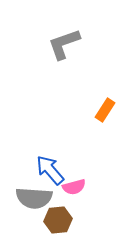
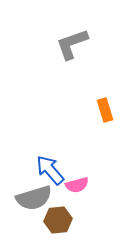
gray L-shape: moved 8 px right
orange rectangle: rotated 50 degrees counterclockwise
pink semicircle: moved 3 px right, 2 px up
gray semicircle: rotated 21 degrees counterclockwise
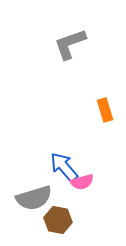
gray L-shape: moved 2 px left
blue arrow: moved 14 px right, 3 px up
pink semicircle: moved 5 px right, 3 px up
brown hexagon: rotated 16 degrees clockwise
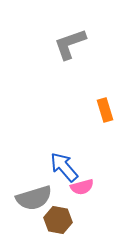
pink semicircle: moved 5 px down
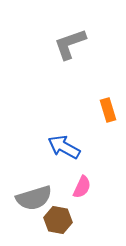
orange rectangle: moved 3 px right
blue arrow: moved 20 px up; rotated 20 degrees counterclockwise
pink semicircle: rotated 50 degrees counterclockwise
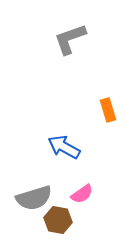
gray L-shape: moved 5 px up
pink semicircle: moved 7 px down; rotated 30 degrees clockwise
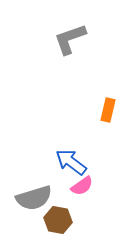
orange rectangle: rotated 30 degrees clockwise
blue arrow: moved 7 px right, 15 px down; rotated 8 degrees clockwise
pink semicircle: moved 8 px up
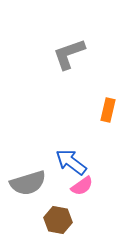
gray L-shape: moved 1 px left, 15 px down
gray semicircle: moved 6 px left, 15 px up
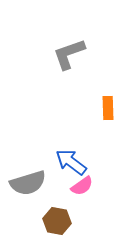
orange rectangle: moved 2 px up; rotated 15 degrees counterclockwise
brown hexagon: moved 1 px left, 1 px down
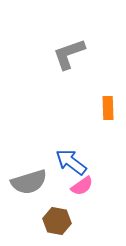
gray semicircle: moved 1 px right, 1 px up
